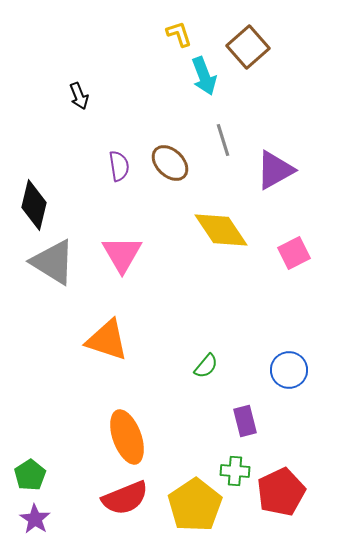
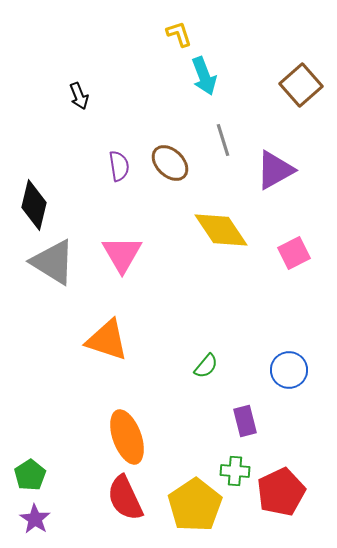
brown square: moved 53 px right, 38 px down
red semicircle: rotated 87 degrees clockwise
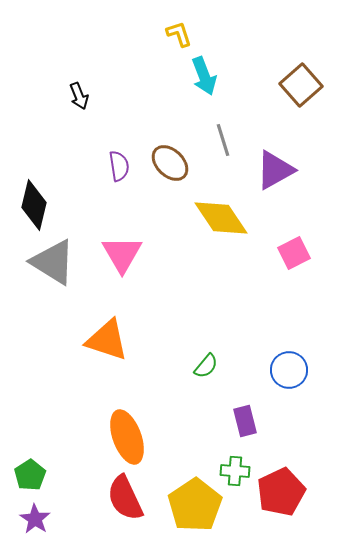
yellow diamond: moved 12 px up
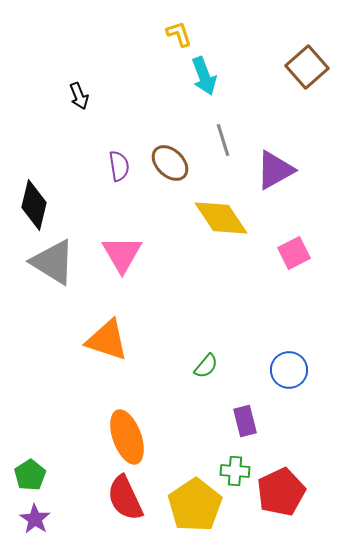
brown square: moved 6 px right, 18 px up
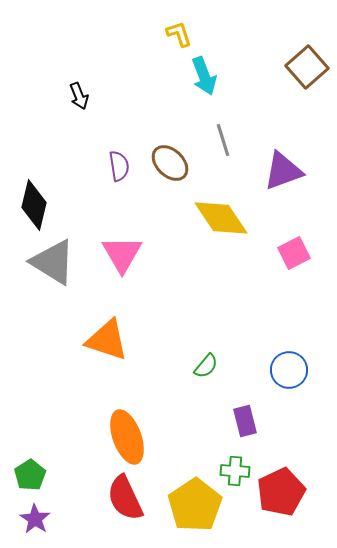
purple triangle: moved 8 px right, 1 px down; rotated 9 degrees clockwise
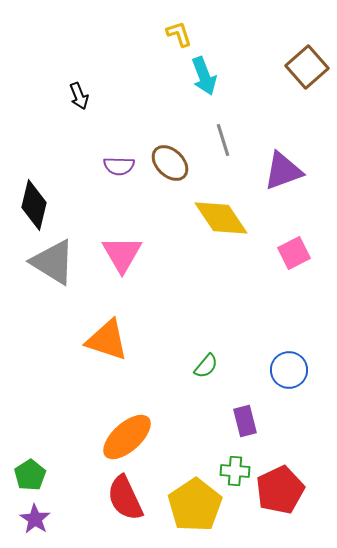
purple semicircle: rotated 100 degrees clockwise
orange ellipse: rotated 68 degrees clockwise
red pentagon: moved 1 px left, 2 px up
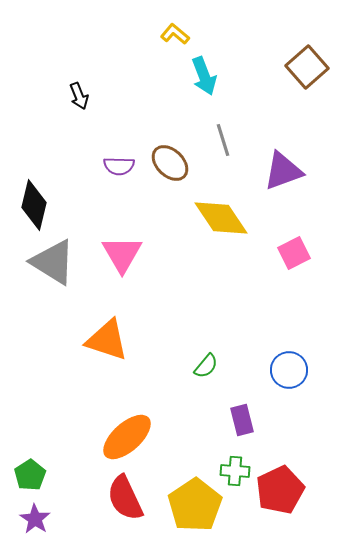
yellow L-shape: moved 4 px left; rotated 32 degrees counterclockwise
purple rectangle: moved 3 px left, 1 px up
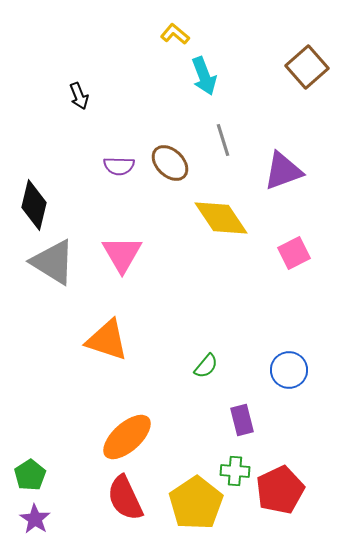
yellow pentagon: moved 1 px right, 2 px up
